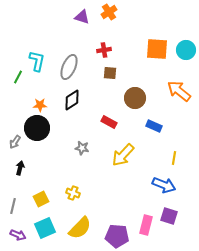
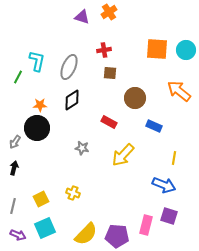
black arrow: moved 6 px left
yellow semicircle: moved 6 px right, 6 px down
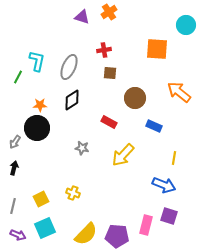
cyan circle: moved 25 px up
orange arrow: moved 1 px down
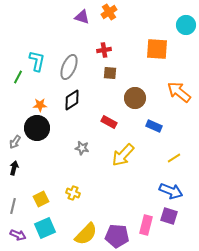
yellow line: rotated 48 degrees clockwise
blue arrow: moved 7 px right, 6 px down
